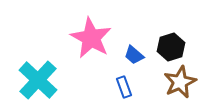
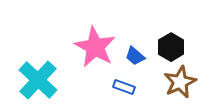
pink star: moved 4 px right, 9 px down
black hexagon: rotated 12 degrees counterclockwise
blue trapezoid: moved 1 px right, 1 px down
blue rectangle: rotated 50 degrees counterclockwise
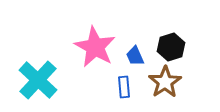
black hexagon: rotated 12 degrees clockwise
blue trapezoid: rotated 25 degrees clockwise
brown star: moved 15 px left; rotated 8 degrees counterclockwise
blue rectangle: rotated 65 degrees clockwise
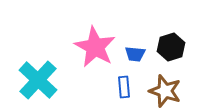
blue trapezoid: moved 2 px up; rotated 60 degrees counterclockwise
brown star: moved 9 px down; rotated 20 degrees counterclockwise
